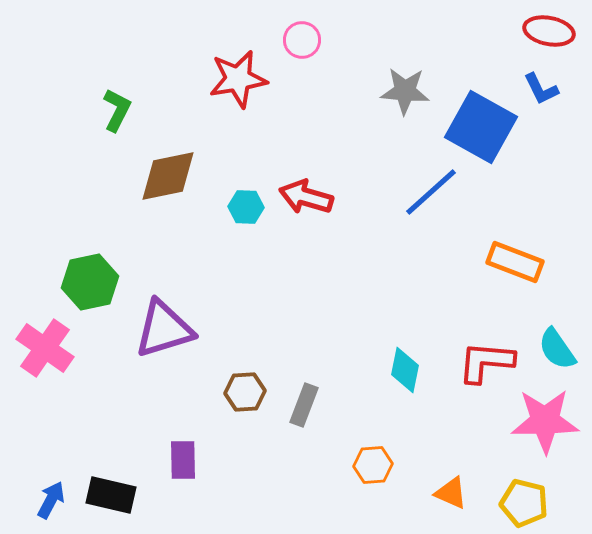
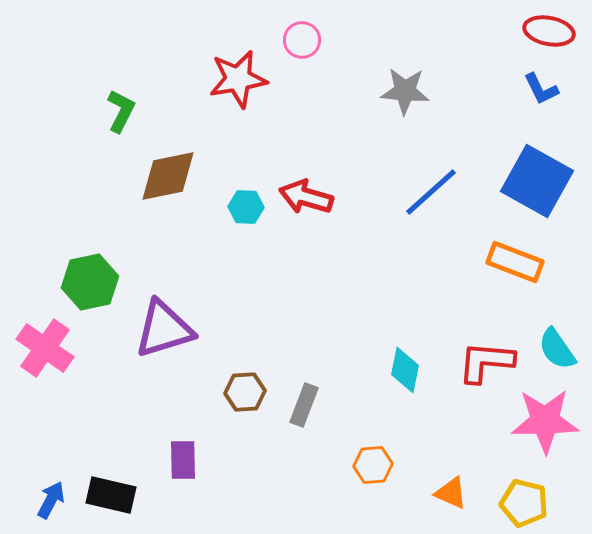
green L-shape: moved 4 px right, 1 px down
blue square: moved 56 px right, 54 px down
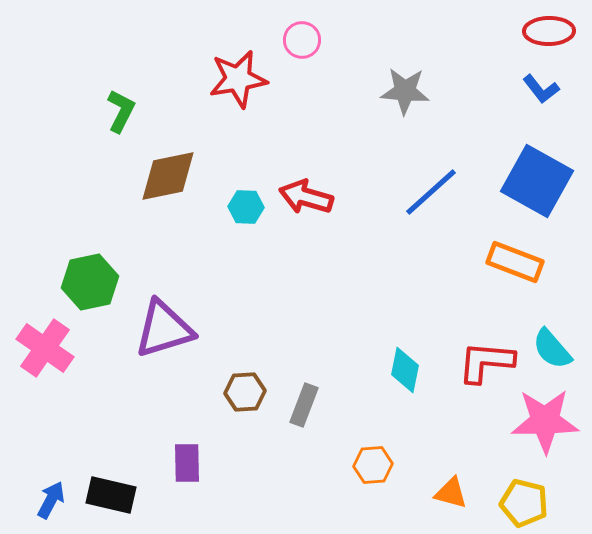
red ellipse: rotated 12 degrees counterclockwise
blue L-shape: rotated 12 degrees counterclockwise
cyan semicircle: moved 5 px left; rotated 6 degrees counterclockwise
purple rectangle: moved 4 px right, 3 px down
orange triangle: rotated 9 degrees counterclockwise
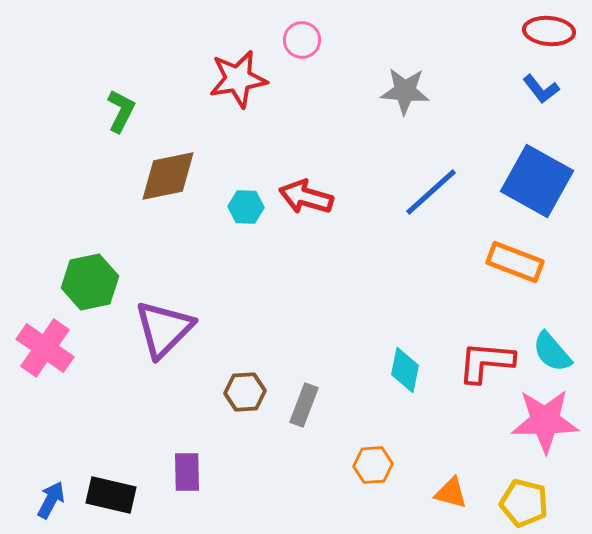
red ellipse: rotated 6 degrees clockwise
purple triangle: rotated 28 degrees counterclockwise
cyan semicircle: moved 3 px down
purple rectangle: moved 9 px down
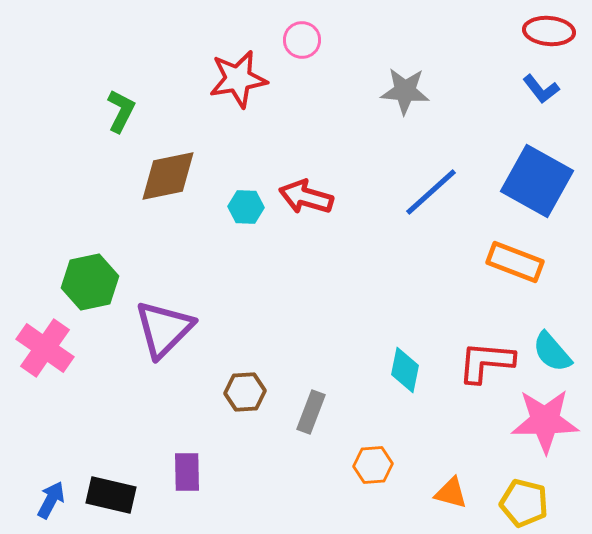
gray rectangle: moved 7 px right, 7 px down
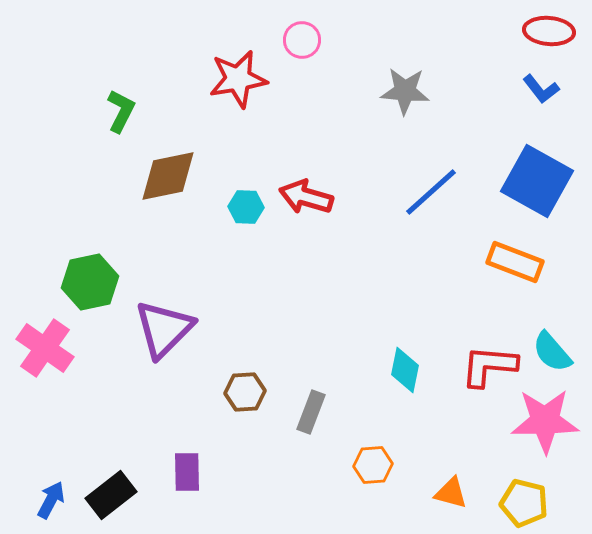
red L-shape: moved 3 px right, 4 px down
black rectangle: rotated 51 degrees counterclockwise
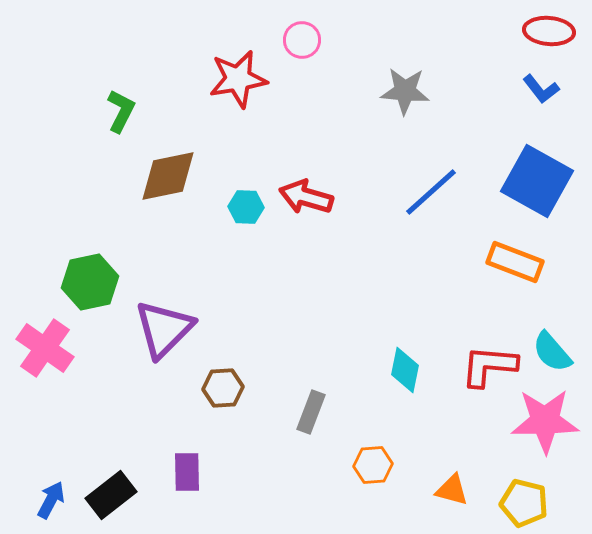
brown hexagon: moved 22 px left, 4 px up
orange triangle: moved 1 px right, 3 px up
